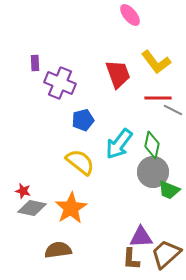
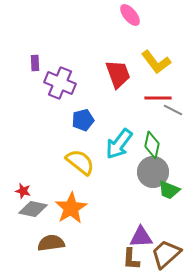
gray diamond: moved 1 px right, 1 px down
brown semicircle: moved 7 px left, 7 px up
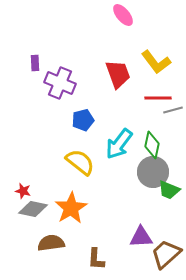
pink ellipse: moved 7 px left
gray line: rotated 42 degrees counterclockwise
brown L-shape: moved 35 px left
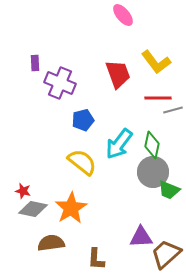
yellow semicircle: moved 2 px right
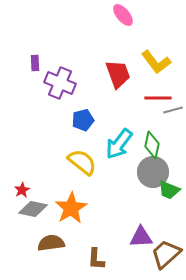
red star: moved 1 px left, 1 px up; rotated 28 degrees clockwise
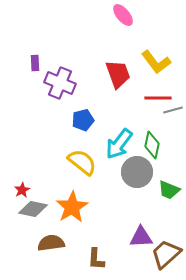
gray circle: moved 16 px left
orange star: moved 1 px right, 1 px up
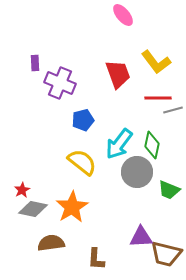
brown trapezoid: rotated 124 degrees counterclockwise
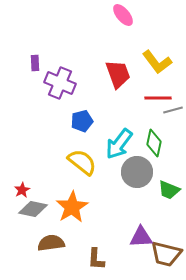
yellow L-shape: moved 1 px right
blue pentagon: moved 1 px left, 1 px down
green diamond: moved 2 px right, 2 px up
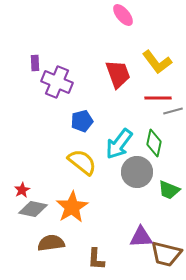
purple cross: moved 3 px left, 1 px up
gray line: moved 1 px down
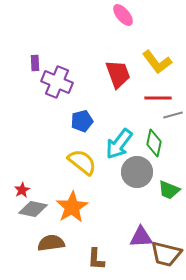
gray line: moved 4 px down
